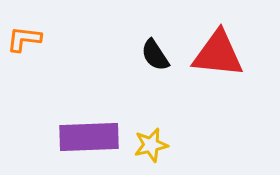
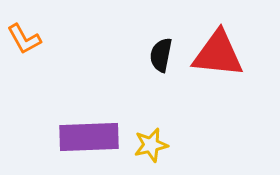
orange L-shape: rotated 126 degrees counterclockwise
black semicircle: moved 6 px right; rotated 44 degrees clockwise
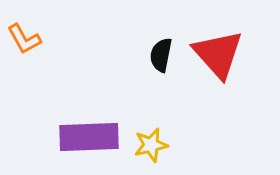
red triangle: rotated 42 degrees clockwise
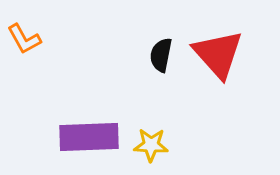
yellow star: rotated 16 degrees clockwise
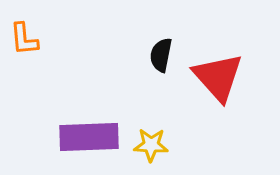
orange L-shape: rotated 24 degrees clockwise
red triangle: moved 23 px down
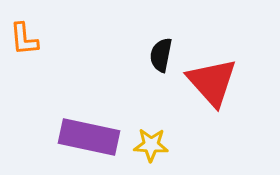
red triangle: moved 6 px left, 5 px down
purple rectangle: rotated 14 degrees clockwise
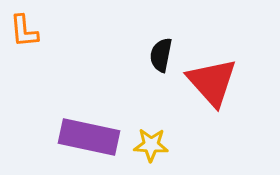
orange L-shape: moved 8 px up
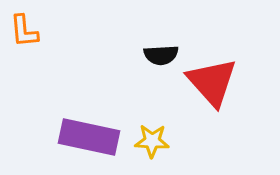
black semicircle: rotated 104 degrees counterclockwise
yellow star: moved 1 px right, 4 px up
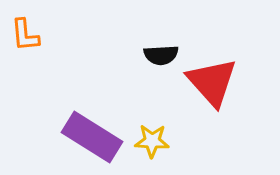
orange L-shape: moved 1 px right, 4 px down
purple rectangle: moved 3 px right; rotated 20 degrees clockwise
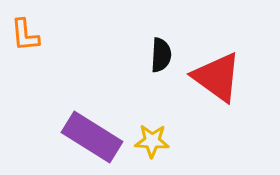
black semicircle: rotated 84 degrees counterclockwise
red triangle: moved 5 px right, 5 px up; rotated 12 degrees counterclockwise
